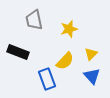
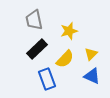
yellow star: moved 2 px down
black rectangle: moved 19 px right, 3 px up; rotated 65 degrees counterclockwise
yellow semicircle: moved 2 px up
blue triangle: rotated 24 degrees counterclockwise
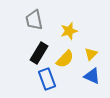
black rectangle: moved 2 px right, 4 px down; rotated 15 degrees counterclockwise
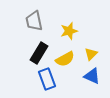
gray trapezoid: moved 1 px down
yellow semicircle: rotated 18 degrees clockwise
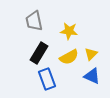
yellow star: rotated 24 degrees clockwise
yellow semicircle: moved 4 px right, 2 px up
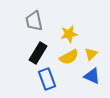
yellow star: moved 3 px down; rotated 18 degrees counterclockwise
black rectangle: moved 1 px left
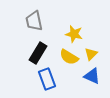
yellow star: moved 5 px right; rotated 24 degrees clockwise
yellow semicircle: rotated 60 degrees clockwise
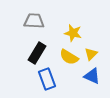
gray trapezoid: rotated 105 degrees clockwise
yellow star: moved 1 px left, 1 px up
black rectangle: moved 1 px left
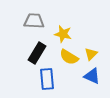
yellow star: moved 10 px left, 1 px down
blue rectangle: rotated 15 degrees clockwise
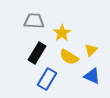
yellow star: moved 1 px left, 1 px up; rotated 24 degrees clockwise
yellow triangle: moved 4 px up
blue rectangle: rotated 35 degrees clockwise
